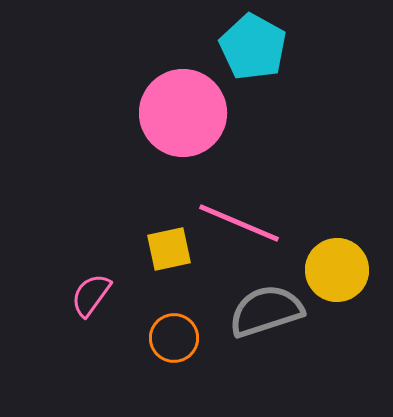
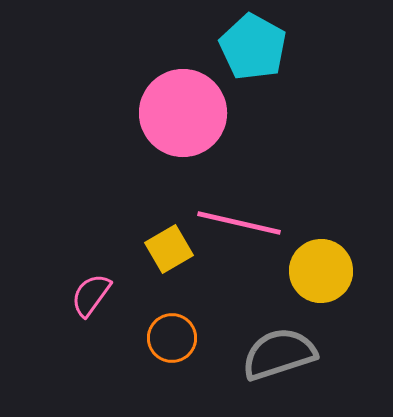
pink line: rotated 10 degrees counterclockwise
yellow square: rotated 18 degrees counterclockwise
yellow circle: moved 16 px left, 1 px down
gray semicircle: moved 13 px right, 43 px down
orange circle: moved 2 px left
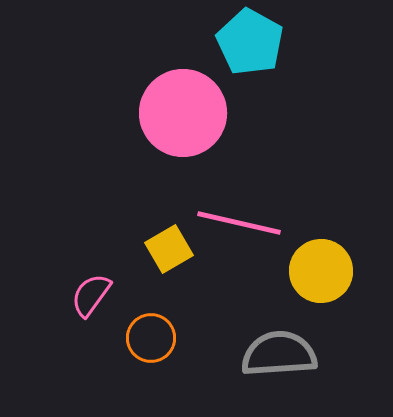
cyan pentagon: moved 3 px left, 5 px up
orange circle: moved 21 px left
gray semicircle: rotated 14 degrees clockwise
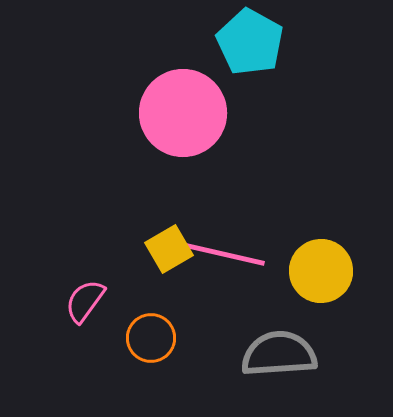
pink line: moved 16 px left, 31 px down
pink semicircle: moved 6 px left, 6 px down
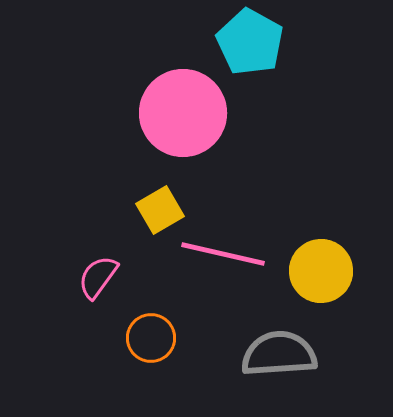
yellow square: moved 9 px left, 39 px up
pink semicircle: moved 13 px right, 24 px up
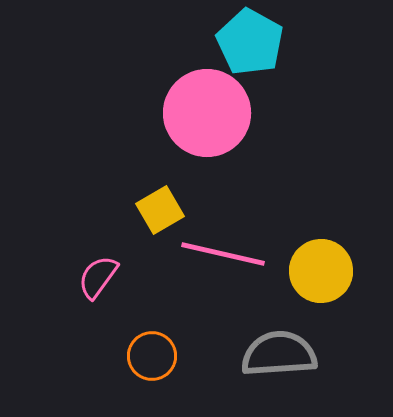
pink circle: moved 24 px right
orange circle: moved 1 px right, 18 px down
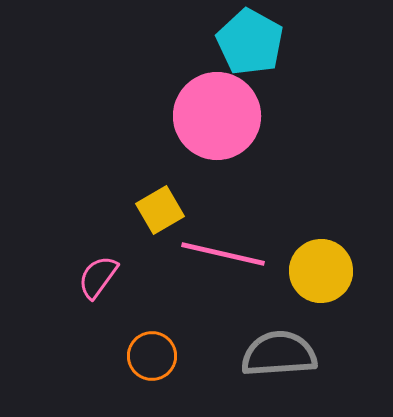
pink circle: moved 10 px right, 3 px down
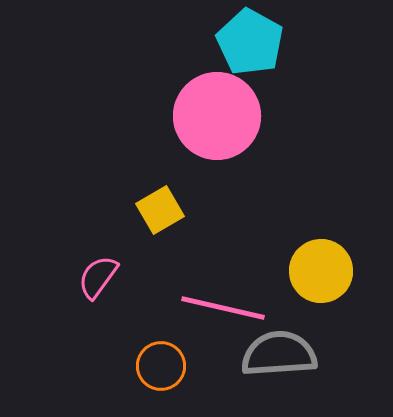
pink line: moved 54 px down
orange circle: moved 9 px right, 10 px down
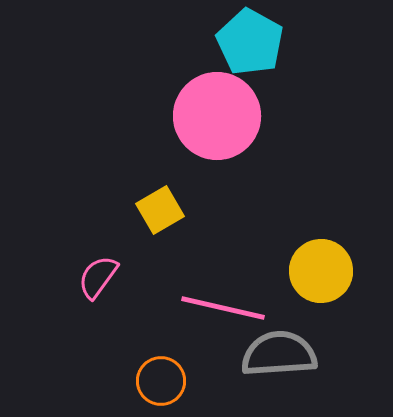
orange circle: moved 15 px down
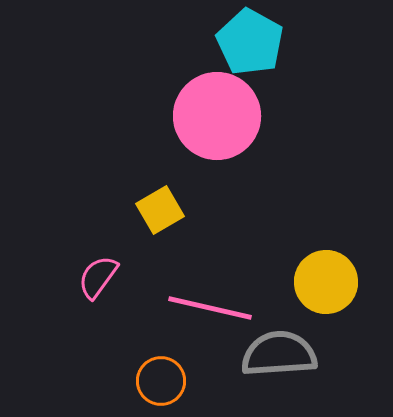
yellow circle: moved 5 px right, 11 px down
pink line: moved 13 px left
